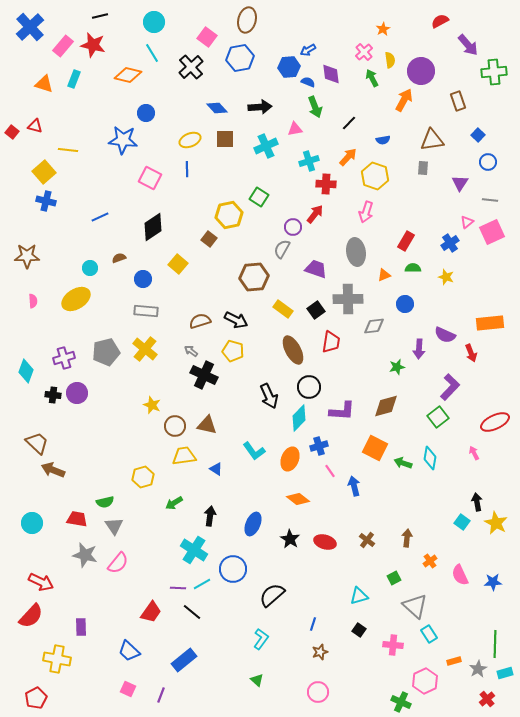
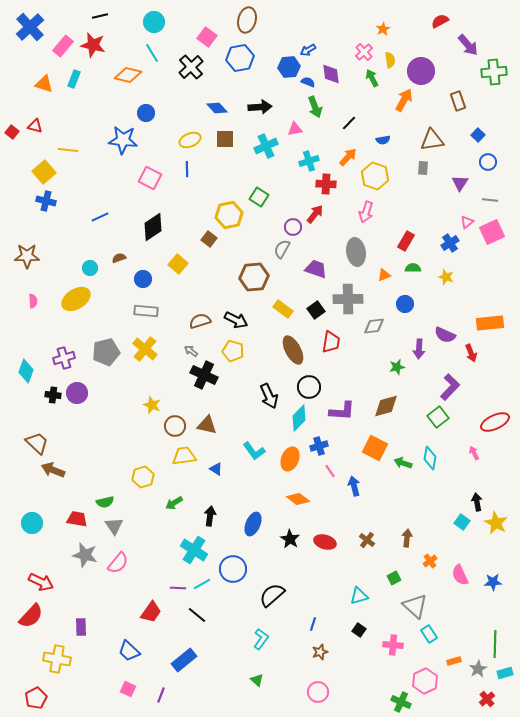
black line at (192, 612): moved 5 px right, 3 px down
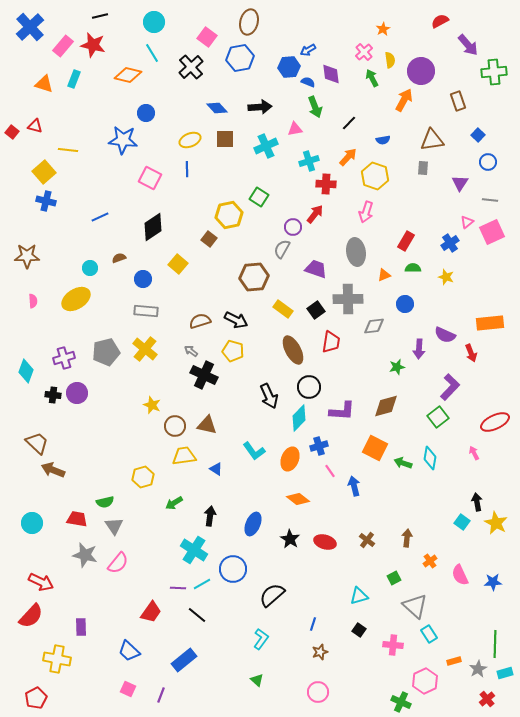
brown ellipse at (247, 20): moved 2 px right, 2 px down
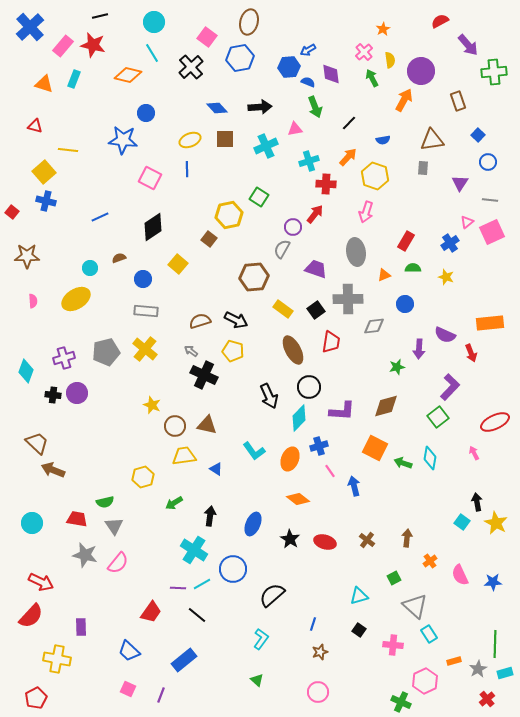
red square at (12, 132): moved 80 px down
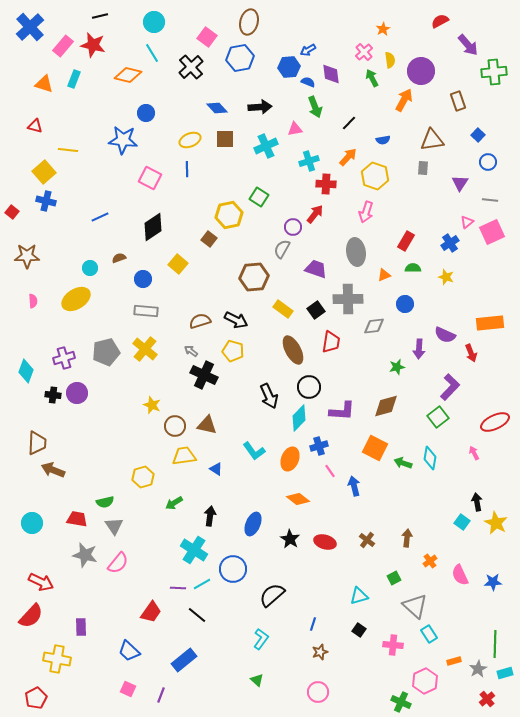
brown trapezoid at (37, 443): rotated 50 degrees clockwise
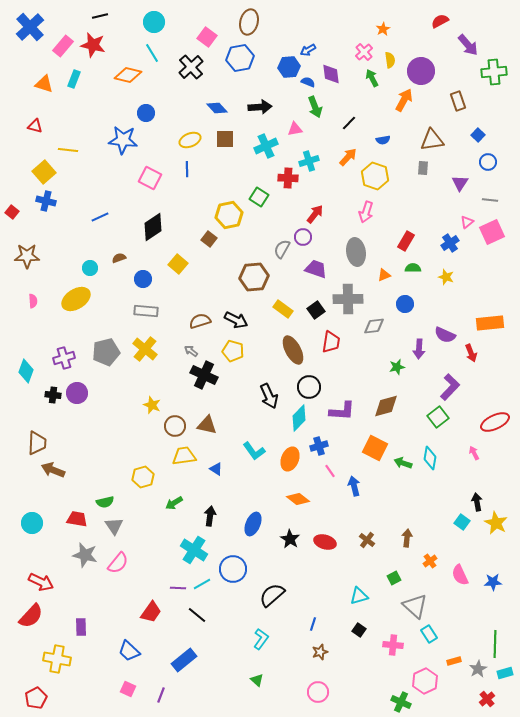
red cross at (326, 184): moved 38 px left, 6 px up
purple circle at (293, 227): moved 10 px right, 10 px down
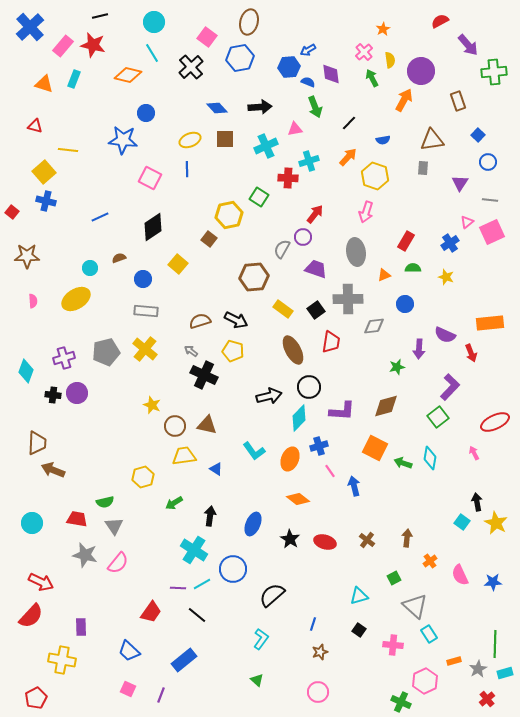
black arrow at (269, 396): rotated 80 degrees counterclockwise
yellow cross at (57, 659): moved 5 px right, 1 px down
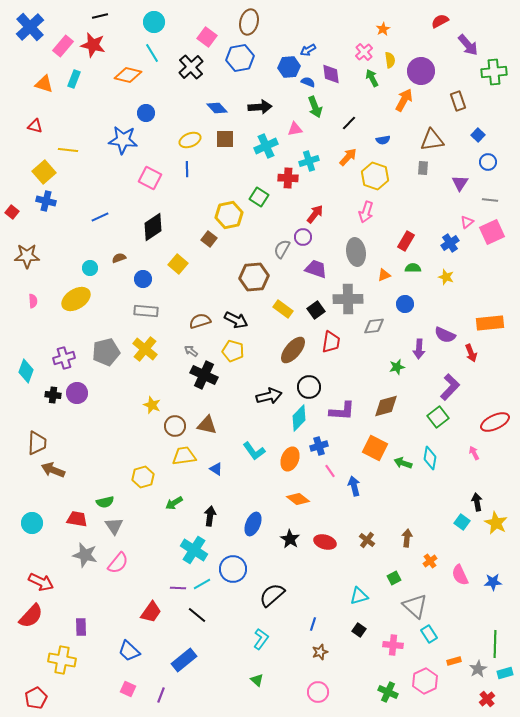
brown ellipse at (293, 350): rotated 68 degrees clockwise
green cross at (401, 702): moved 13 px left, 10 px up
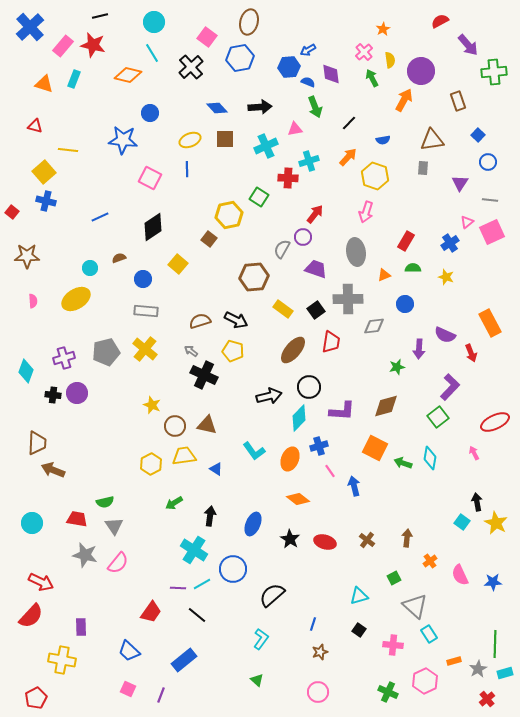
blue circle at (146, 113): moved 4 px right
orange rectangle at (490, 323): rotated 68 degrees clockwise
yellow hexagon at (143, 477): moved 8 px right, 13 px up; rotated 10 degrees counterclockwise
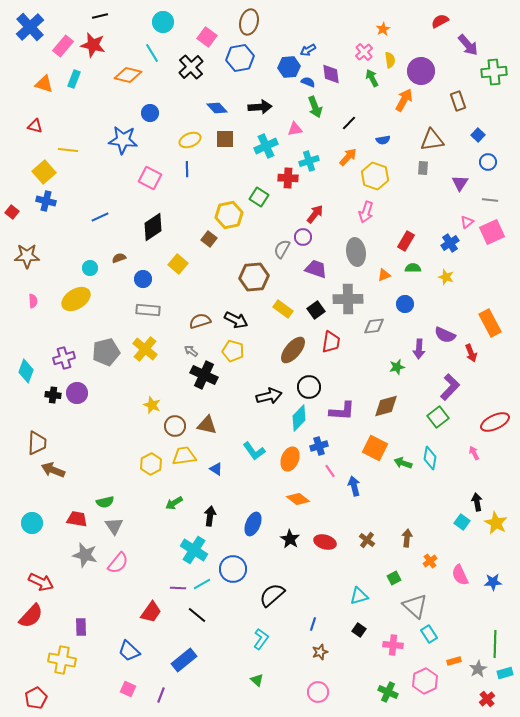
cyan circle at (154, 22): moved 9 px right
gray rectangle at (146, 311): moved 2 px right, 1 px up
